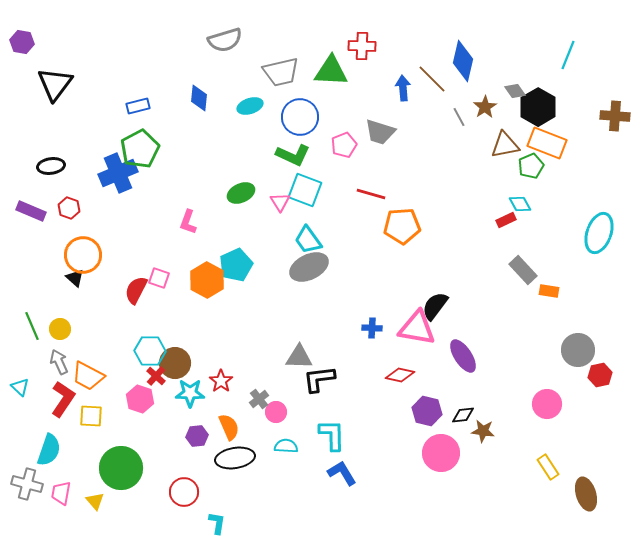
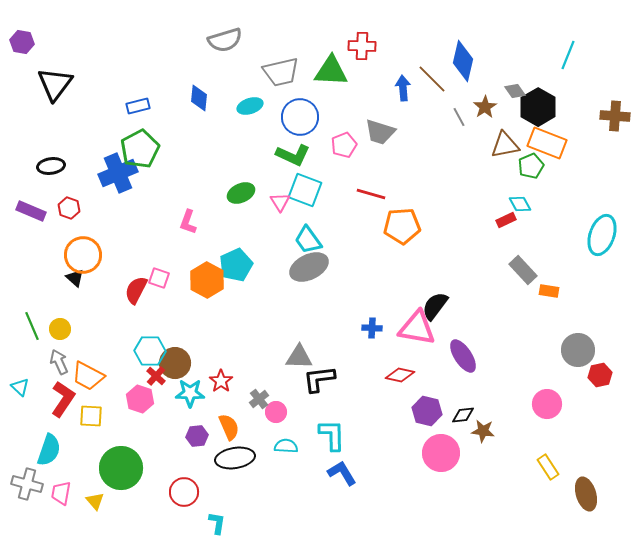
cyan ellipse at (599, 233): moved 3 px right, 2 px down
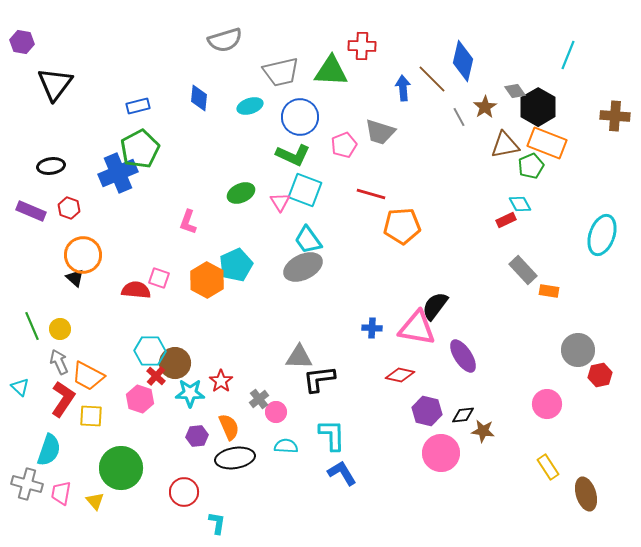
gray ellipse at (309, 267): moved 6 px left
red semicircle at (136, 290): rotated 68 degrees clockwise
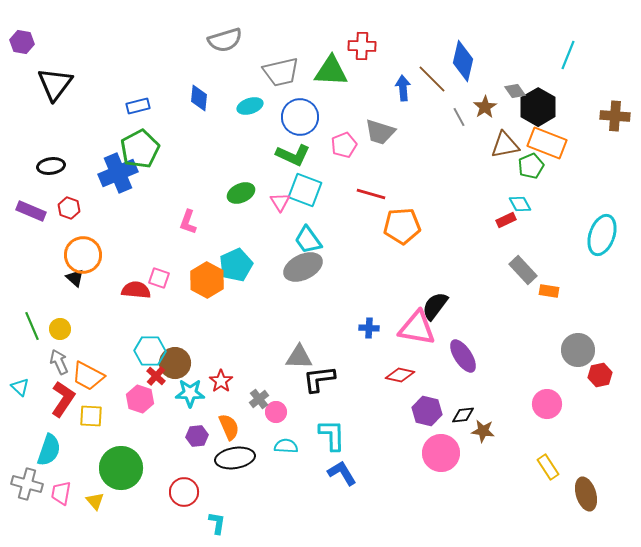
blue cross at (372, 328): moved 3 px left
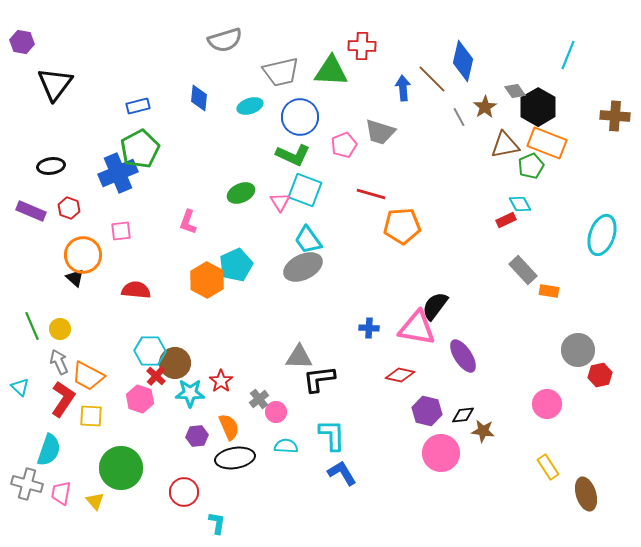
pink square at (159, 278): moved 38 px left, 47 px up; rotated 25 degrees counterclockwise
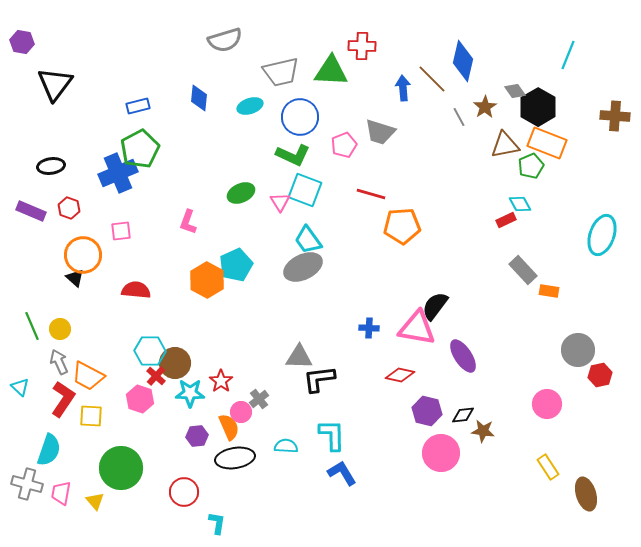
pink circle at (276, 412): moved 35 px left
